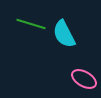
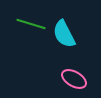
pink ellipse: moved 10 px left
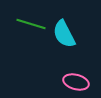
pink ellipse: moved 2 px right, 3 px down; rotated 15 degrees counterclockwise
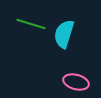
cyan semicircle: rotated 44 degrees clockwise
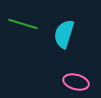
green line: moved 8 px left
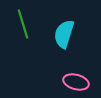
green line: rotated 56 degrees clockwise
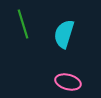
pink ellipse: moved 8 px left
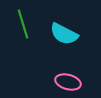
cyan semicircle: rotated 80 degrees counterclockwise
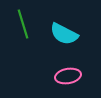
pink ellipse: moved 6 px up; rotated 25 degrees counterclockwise
